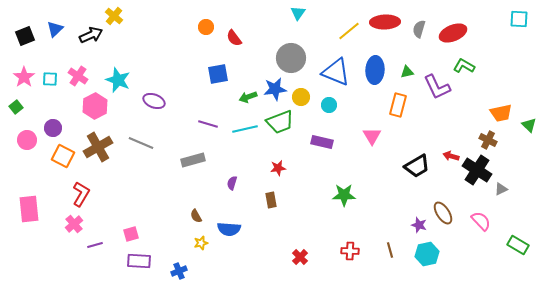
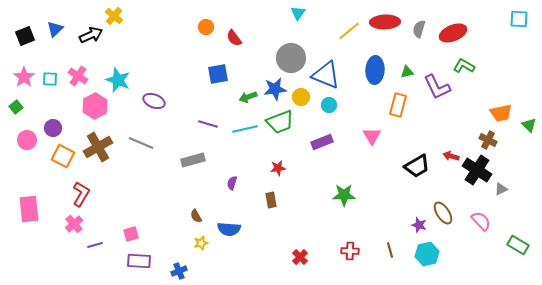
blue triangle at (336, 72): moved 10 px left, 3 px down
purple rectangle at (322, 142): rotated 35 degrees counterclockwise
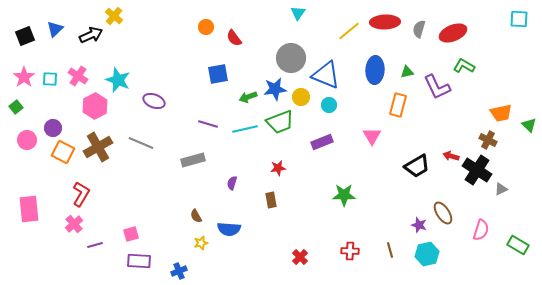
orange square at (63, 156): moved 4 px up
pink semicircle at (481, 221): moved 9 px down; rotated 60 degrees clockwise
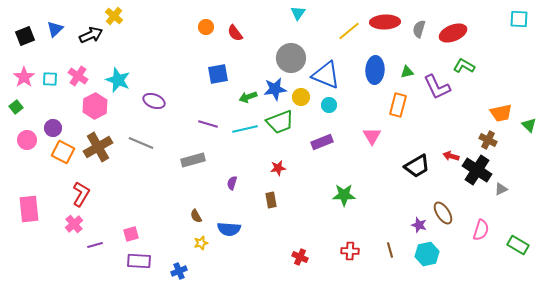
red semicircle at (234, 38): moved 1 px right, 5 px up
red cross at (300, 257): rotated 21 degrees counterclockwise
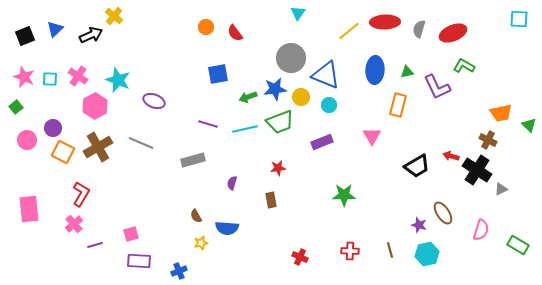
pink star at (24, 77): rotated 15 degrees counterclockwise
blue semicircle at (229, 229): moved 2 px left, 1 px up
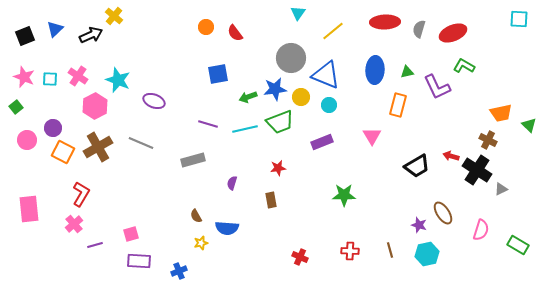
yellow line at (349, 31): moved 16 px left
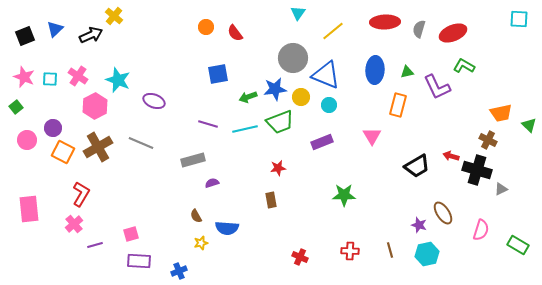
gray circle at (291, 58): moved 2 px right
black cross at (477, 170): rotated 16 degrees counterclockwise
purple semicircle at (232, 183): moved 20 px left; rotated 56 degrees clockwise
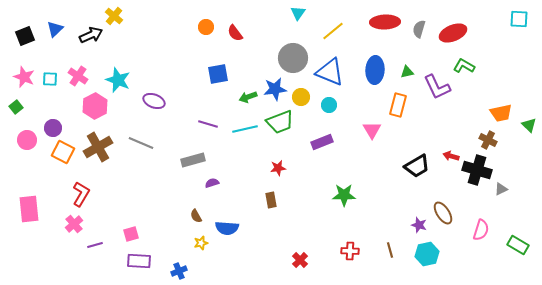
blue triangle at (326, 75): moved 4 px right, 3 px up
pink triangle at (372, 136): moved 6 px up
red cross at (300, 257): moved 3 px down; rotated 21 degrees clockwise
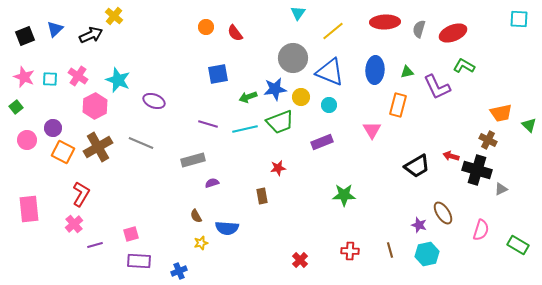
brown rectangle at (271, 200): moved 9 px left, 4 px up
